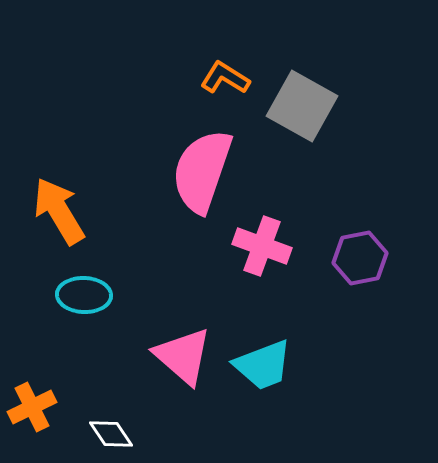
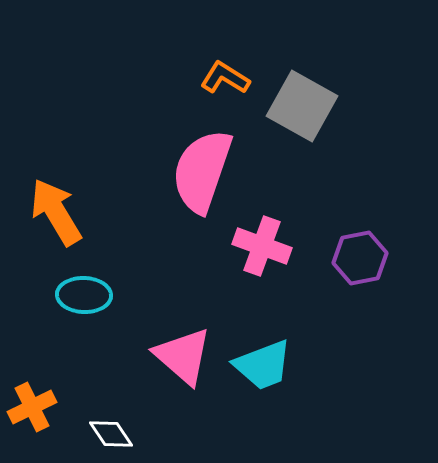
orange arrow: moved 3 px left, 1 px down
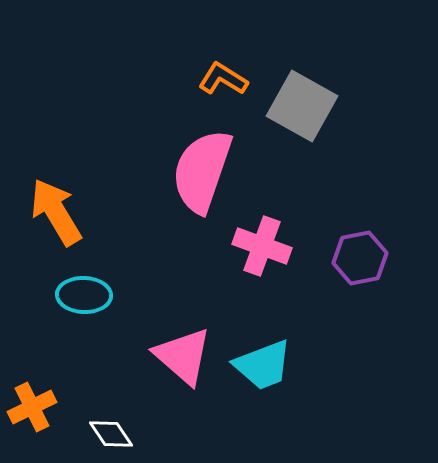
orange L-shape: moved 2 px left, 1 px down
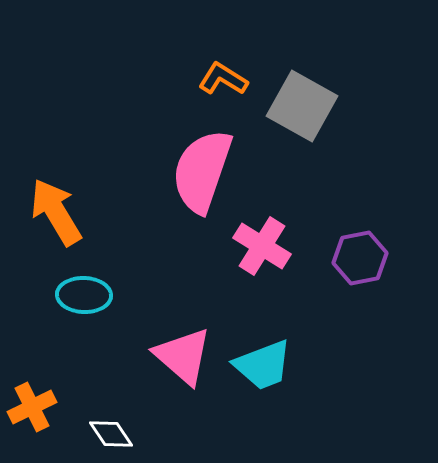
pink cross: rotated 12 degrees clockwise
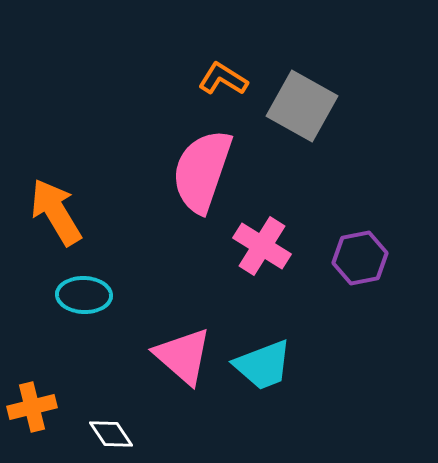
orange cross: rotated 12 degrees clockwise
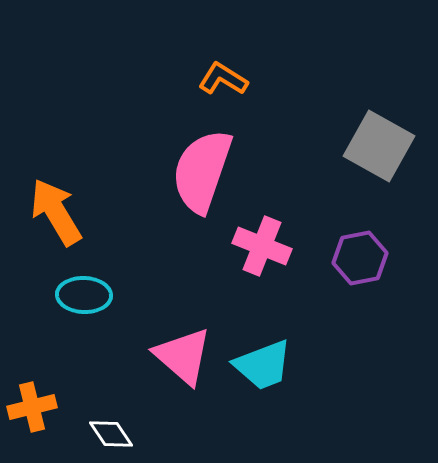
gray square: moved 77 px right, 40 px down
pink cross: rotated 10 degrees counterclockwise
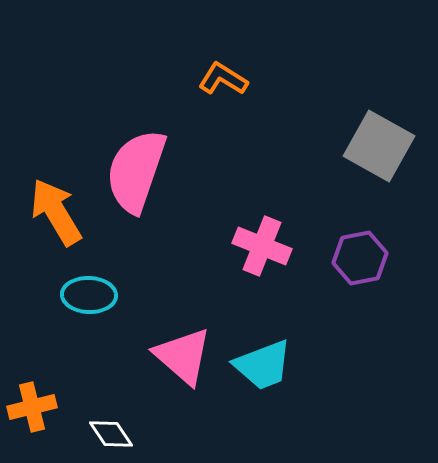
pink semicircle: moved 66 px left
cyan ellipse: moved 5 px right
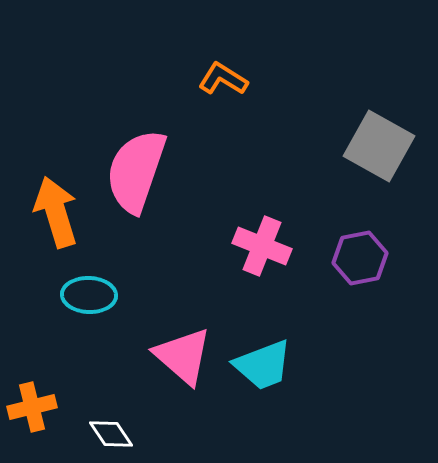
orange arrow: rotated 14 degrees clockwise
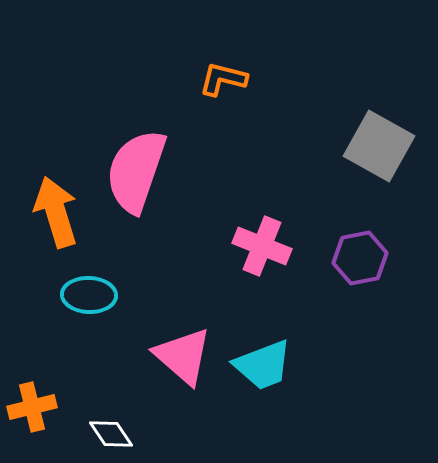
orange L-shape: rotated 18 degrees counterclockwise
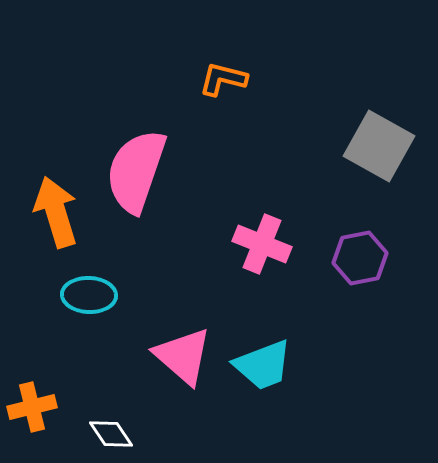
pink cross: moved 2 px up
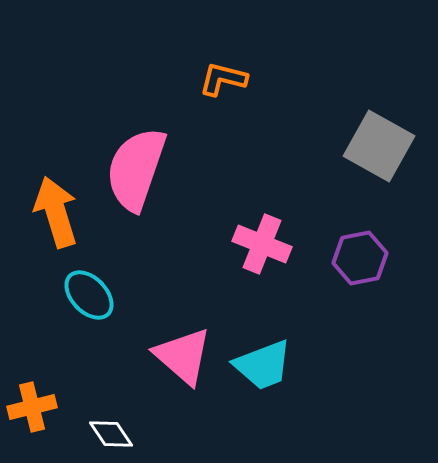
pink semicircle: moved 2 px up
cyan ellipse: rotated 44 degrees clockwise
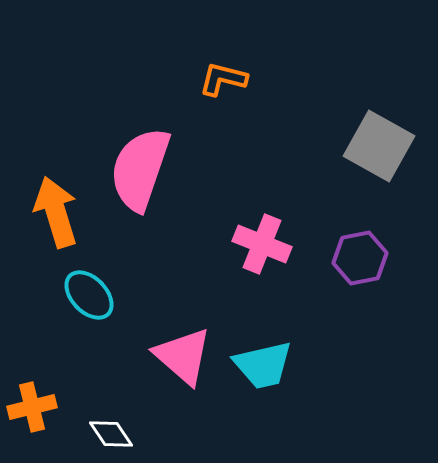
pink semicircle: moved 4 px right
cyan trapezoid: rotated 8 degrees clockwise
